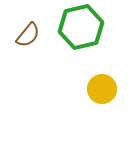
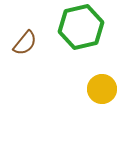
brown semicircle: moved 3 px left, 8 px down
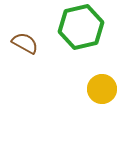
brown semicircle: rotated 100 degrees counterclockwise
